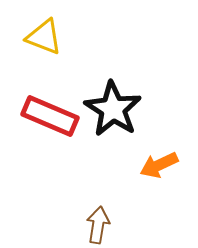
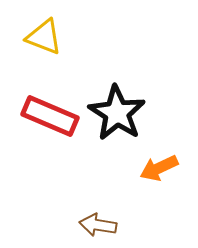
black star: moved 4 px right, 4 px down
orange arrow: moved 3 px down
brown arrow: rotated 90 degrees counterclockwise
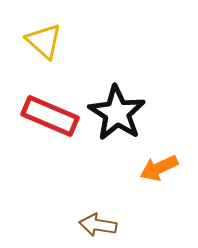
yellow triangle: moved 4 px down; rotated 21 degrees clockwise
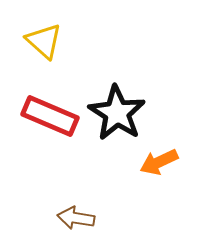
orange arrow: moved 6 px up
brown arrow: moved 22 px left, 7 px up
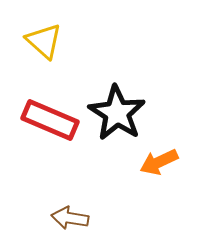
red rectangle: moved 4 px down
brown arrow: moved 6 px left
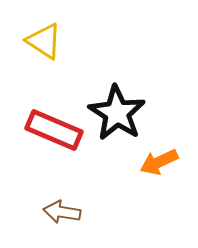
yellow triangle: rotated 9 degrees counterclockwise
red rectangle: moved 4 px right, 10 px down
brown arrow: moved 8 px left, 6 px up
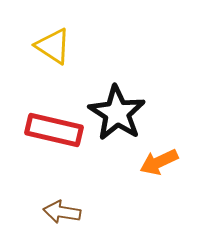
yellow triangle: moved 9 px right, 5 px down
red rectangle: rotated 10 degrees counterclockwise
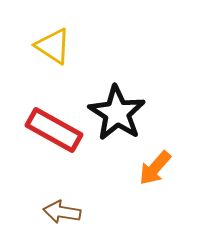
red rectangle: rotated 16 degrees clockwise
orange arrow: moved 4 px left, 6 px down; rotated 24 degrees counterclockwise
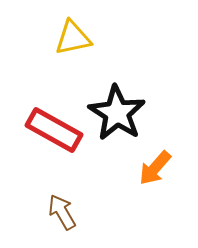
yellow triangle: moved 20 px right, 8 px up; rotated 45 degrees counterclockwise
brown arrow: rotated 51 degrees clockwise
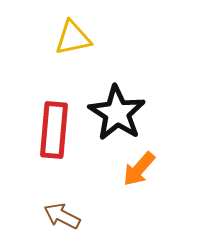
red rectangle: rotated 66 degrees clockwise
orange arrow: moved 16 px left, 1 px down
brown arrow: moved 4 px down; rotated 33 degrees counterclockwise
